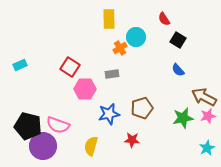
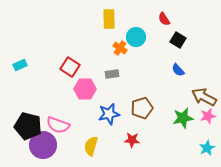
orange cross: rotated 24 degrees counterclockwise
purple circle: moved 1 px up
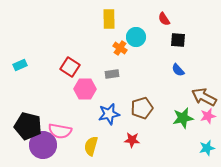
black square: rotated 28 degrees counterclockwise
pink semicircle: moved 2 px right, 6 px down; rotated 10 degrees counterclockwise
cyan star: rotated 14 degrees clockwise
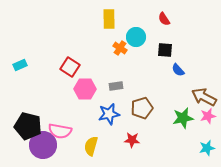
black square: moved 13 px left, 10 px down
gray rectangle: moved 4 px right, 12 px down
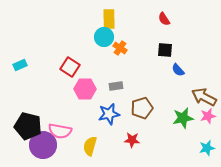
cyan circle: moved 32 px left
yellow semicircle: moved 1 px left
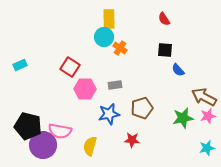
gray rectangle: moved 1 px left, 1 px up
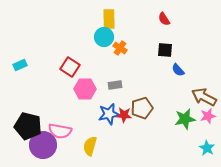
green star: moved 2 px right, 1 px down
red star: moved 8 px left, 25 px up
cyan star: rotated 28 degrees counterclockwise
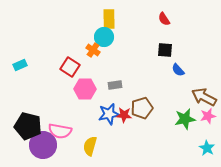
orange cross: moved 27 px left, 2 px down
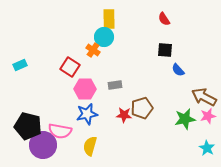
blue star: moved 22 px left
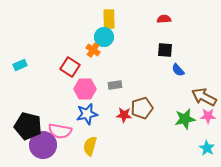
red semicircle: rotated 120 degrees clockwise
pink star: rotated 14 degrees clockwise
